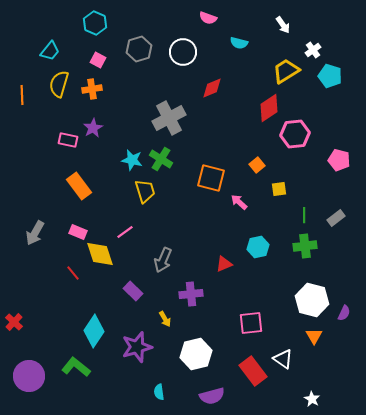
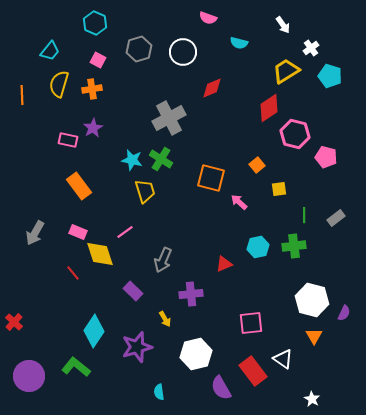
white cross at (313, 50): moved 2 px left, 2 px up
pink hexagon at (295, 134): rotated 20 degrees clockwise
pink pentagon at (339, 160): moved 13 px left, 3 px up
green cross at (305, 246): moved 11 px left
purple semicircle at (212, 396): moved 9 px right, 8 px up; rotated 75 degrees clockwise
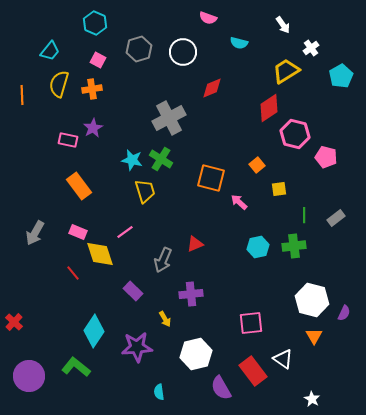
cyan pentagon at (330, 76): moved 11 px right; rotated 25 degrees clockwise
red triangle at (224, 264): moved 29 px left, 20 px up
purple star at (137, 347): rotated 12 degrees clockwise
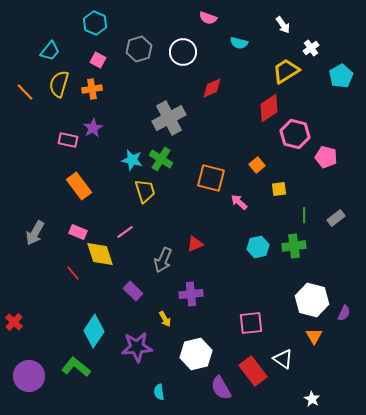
orange line at (22, 95): moved 3 px right, 3 px up; rotated 42 degrees counterclockwise
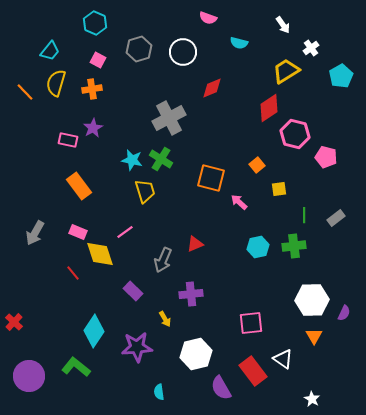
yellow semicircle at (59, 84): moved 3 px left, 1 px up
white hexagon at (312, 300): rotated 16 degrees counterclockwise
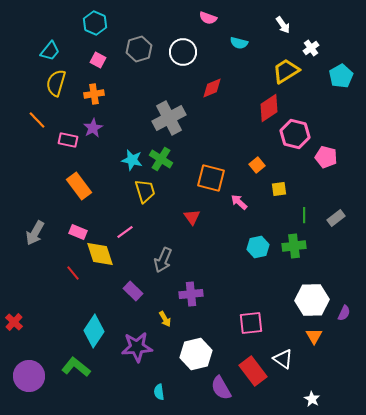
orange cross at (92, 89): moved 2 px right, 5 px down
orange line at (25, 92): moved 12 px right, 28 px down
red triangle at (195, 244): moved 3 px left, 27 px up; rotated 42 degrees counterclockwise
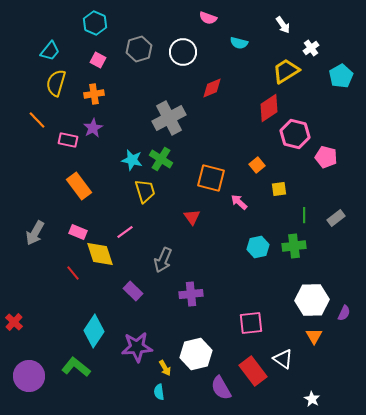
yellow arrow at (165, 319): moved 49 px down
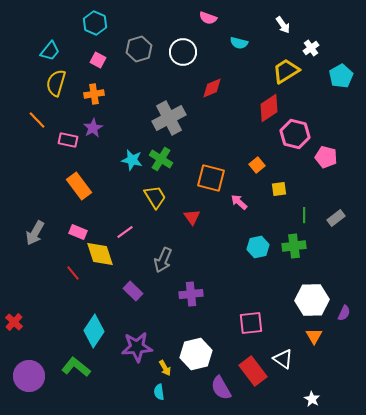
yellow trapezoid at (145, 191): moved 10 px right, 6 px down; rotated 15 degrees counterclockwise
